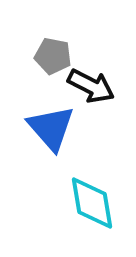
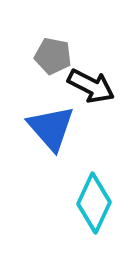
cyan diamond: moved 2 px right; rotated 34 degrees clockwise
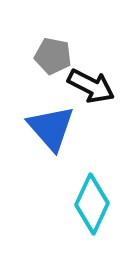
cyan diamond: moved 2 px left, 1 px down
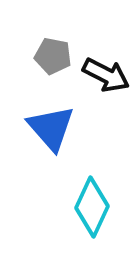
black arrow: moved 15 px right, 11 px up
cyan diamond: moved 3 px down
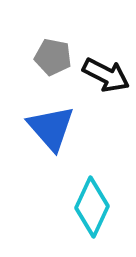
gray pentagon: moved 1 px down
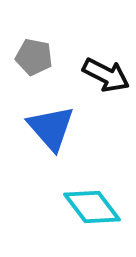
gray pentagon: moved 19 px left
cyan diamond: rotated 62 degrees counterclockwise
